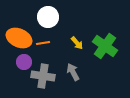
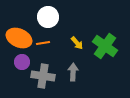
purple circle: moved 2 px left
gray arrow: rotated 30 degrees clockwise
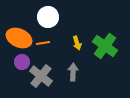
yellow arrow: rotated 24 degrees clockwise
gray cross: moved 2 px left; rotated 30 degrees clockwise
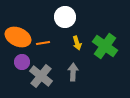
white circle: moved 17 px right
orange ellipse: moved 1 px left, 1 px up
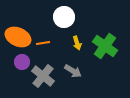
white circle: moved 1 px left
gray arrow: moved 1 px up; rotated 120 degrees clockwise
gray cross: moved 2 px right
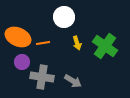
gray arrow: moved 10 px down
gray cross: moved 1 px left, 1 px down; rotated 30 degrees counterclockwise
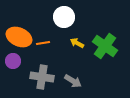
orange ellipse: moved 1 px right
yellow arrow: rotated 136 degrees clockwise
purple circle: moved 9 px left, 1 px up
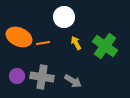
yellow arrow: moved 1 px left; rotated 32 degrees clockwise
purple circle: moved 4 px right, 15 px down
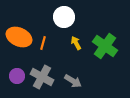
orange line: rotated 64 degrees counterclockwise
gray cross: rotated 20 degrees clockwise
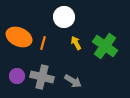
gray cross: rotated 15 degrees counterclockwise
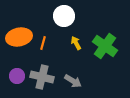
white circle: moved 1 px up
orange ellipse: rotated 35 degrees counterclockwise
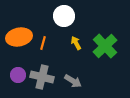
green cross: rotated 10 degrees clockwise
purple circle: moved 1 px right, 1 px up
